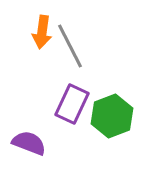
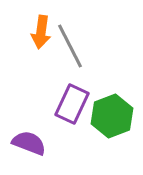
orange arrow: moved 1 px left
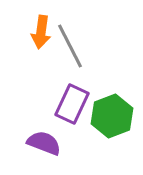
purple semicircle: moved 15 px right
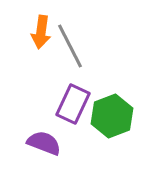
purple rectangle: moved 1 px right
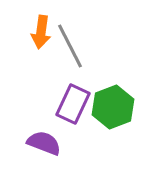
green hexagon: moved 1 px right, 9 px up
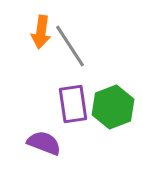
gray line: rotated 6 degrees counterclockwise
purple rectangle: rotated 33 degrees counterclockwise
